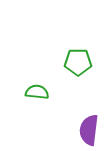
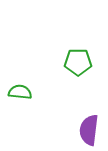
green semicircle: moved 17 px left
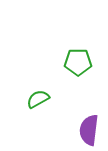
green semicircle: moved 18 px right, 7 px down; rotated 35 degrees counterclockwise
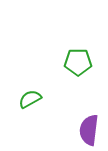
green semicircle: moved 8 px left
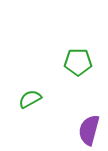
purple semicircle: rotated 8 degrees clockwise
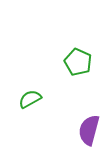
green pentagon: rotated 24 degrees clockwise
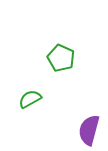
green pentagon: moved 17 px left, 4 px up
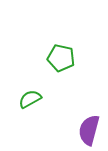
green pentagon: rotated 12 degrees counterclockwise
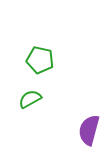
green pentagon: moved 21 px left, 2 px down
